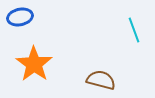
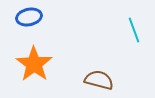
blue ellipse: moved 9 px right
brown semicircle: moved 2 px left
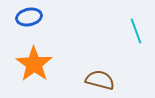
cyan line: moved 2 px right, 1 px down
brown semicircle: moved 1 px right
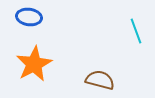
blue ellipse: rotated 20 degrees clockwise
orange star: rotated 9 degrees clockwise
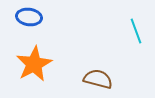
brown semicircle: moved 2 px left, 1 px up
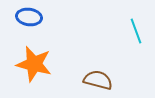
orange star: rotated 30 degrees counterclockwise
brown semicircle: moved 1 px down
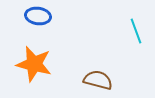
blue ellipse: moved 9 px right, 1 px up
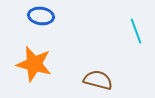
blue ellipse: moved 3 px right
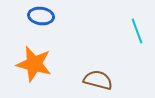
cyan line: moved 1 px right
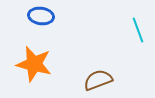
cyan line: moved 1 px right, 1 px up
brown semicircle: rotated 36 degrees counterclockwise
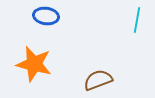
blue ellipse: moved 5 px right
cyan line: moved 1 px left, 10 px up; rotated 30 degrees clockwise
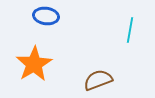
cyan line: moved 7 px left, 10 px down
orange star: rotated 27 degrees clockwise
